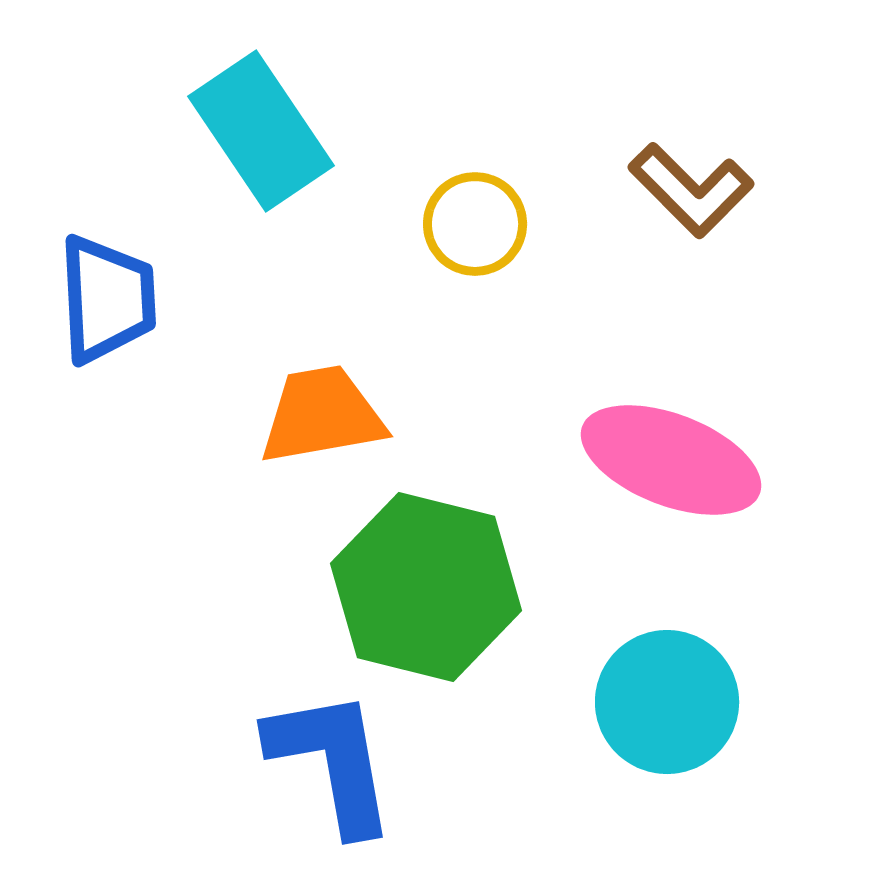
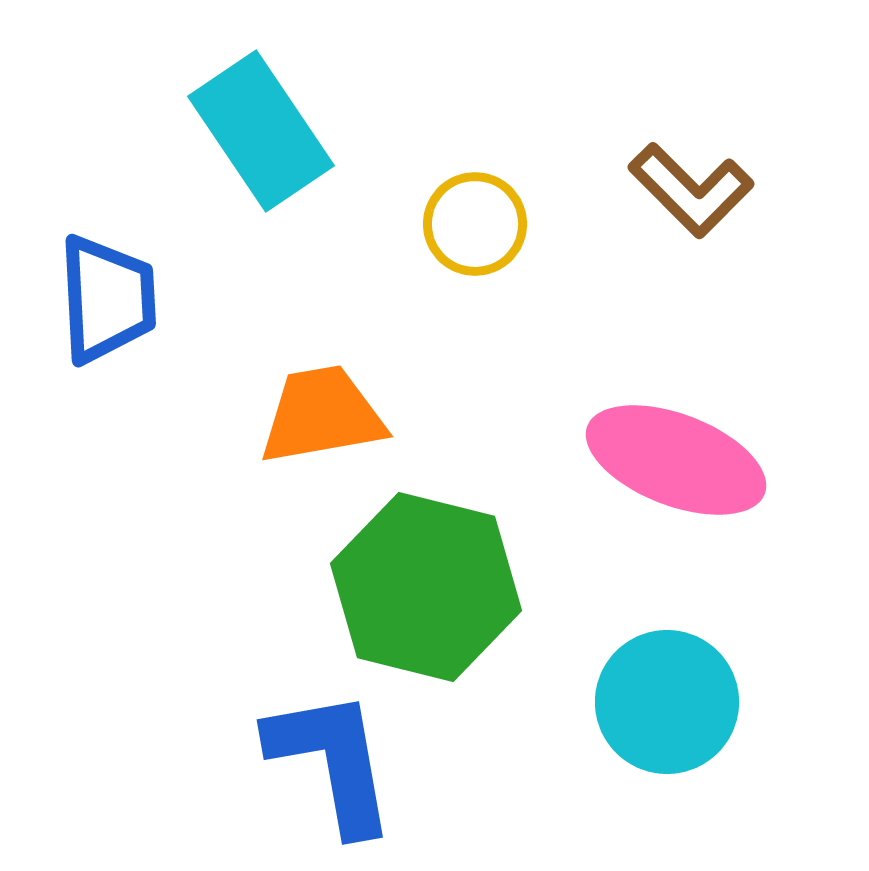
pink ellipse: moved 5 px right
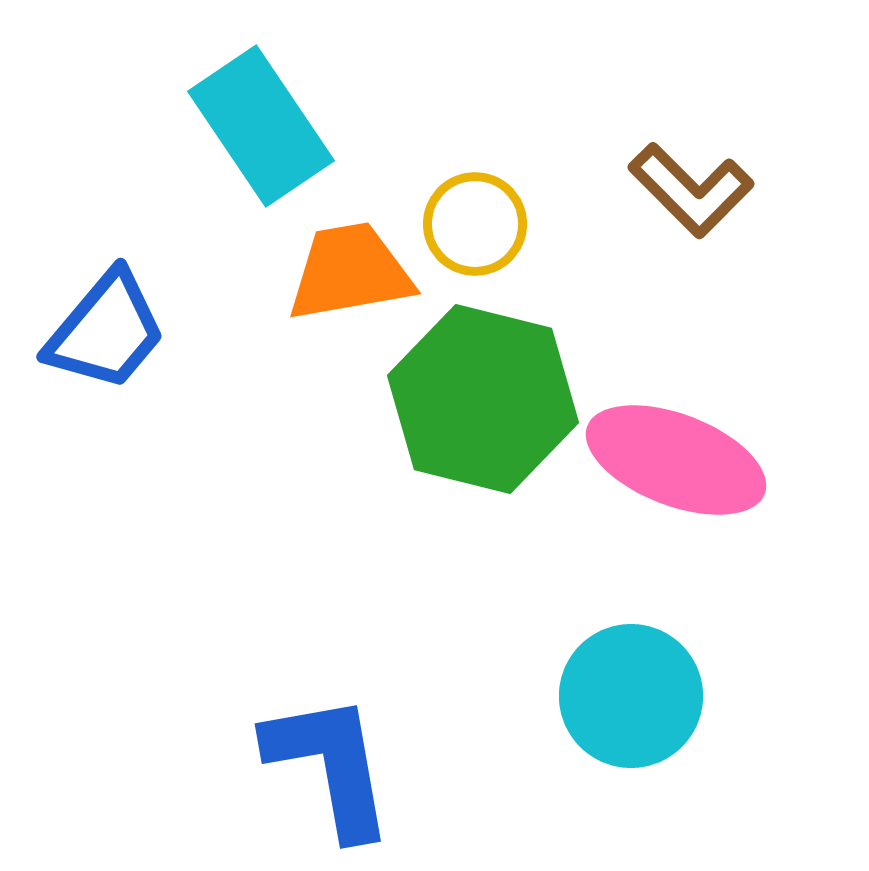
cyan rectangle: moved 5 px up
blue trapezoid: moved 1 px left, 32 px down; rotated 43 degrees clockwise
orange trapezoid: moved 28 px right, 143 px up
green hexagon: moved 57 px right, 188 px up
cyan circle: moved 36 px left, 6 px up
blue L-shape: moved 2 px left, 4 px down
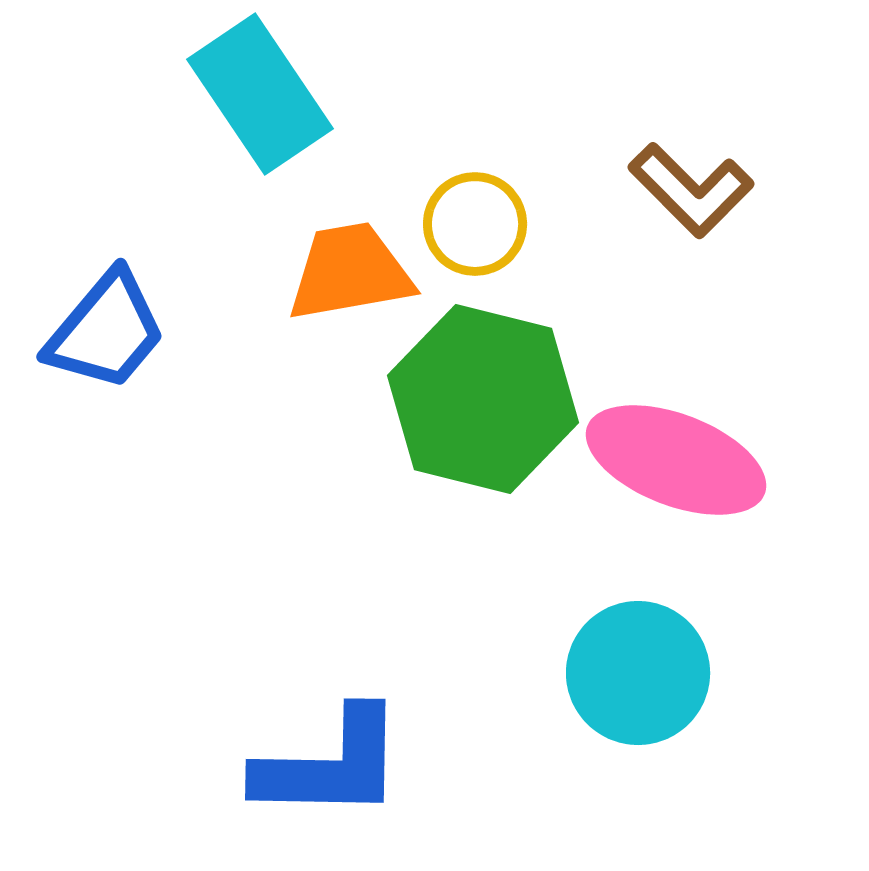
cyan rectangle: moved 1 px left, 32 px up
cyan circle: moved 7 px right, 23 px up
blue L-shape: rotated 101 degrees clockwise
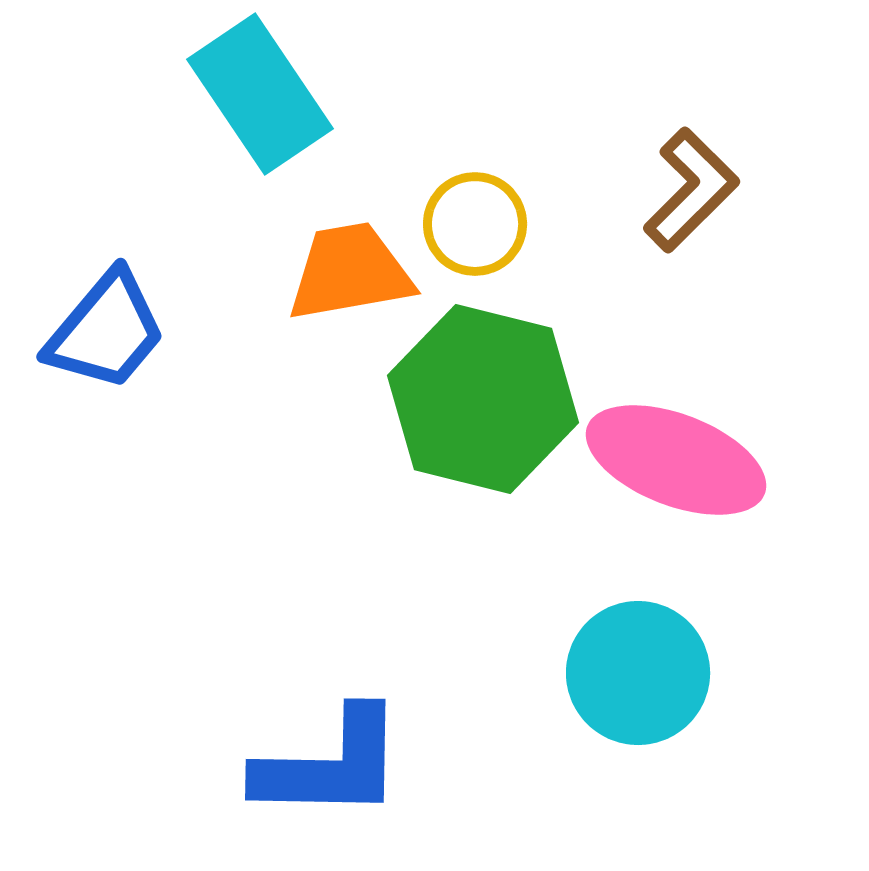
brown L-shape: rotated 90 degrees counterclockwise
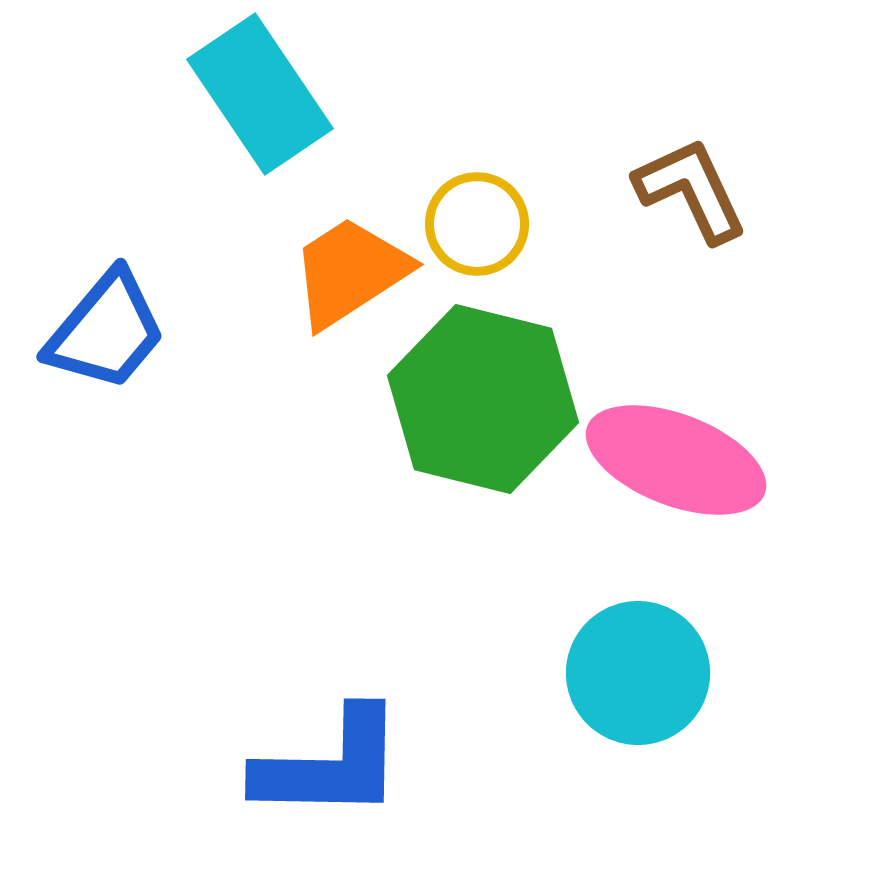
brown L-shape: rotated 70 degrees counterclockwise
yellow circle: moved 2 px right
orange trapezoid: rotated 23 degrees counterclockwise
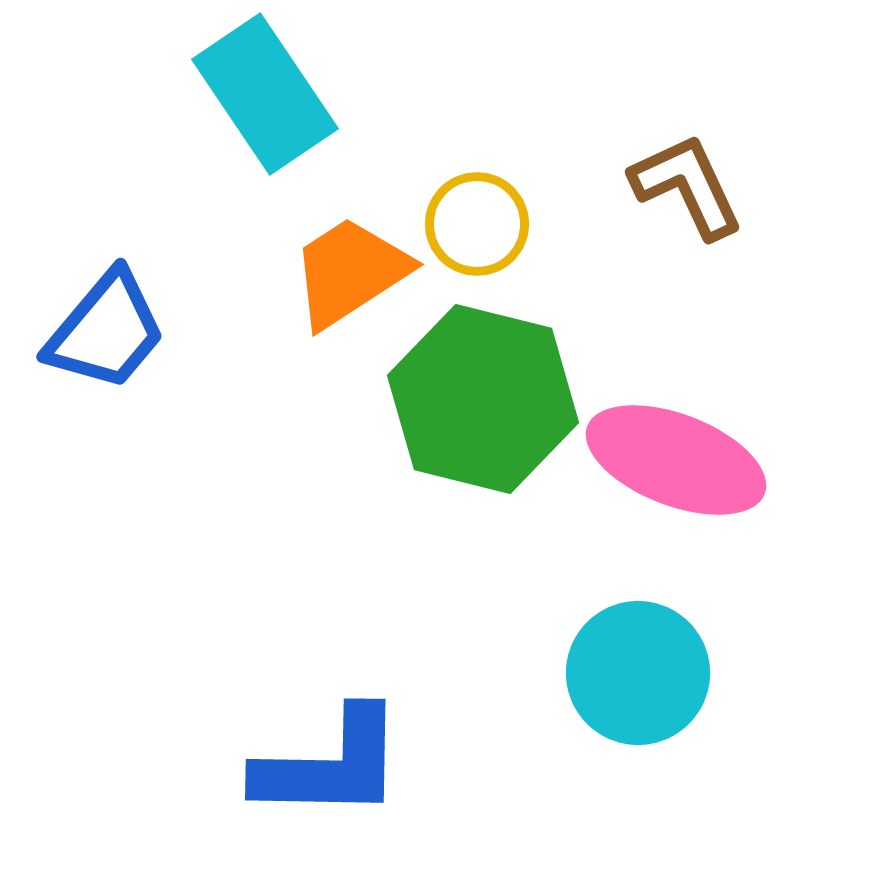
cyan rectangle: moved 5 px right
brown L-shape: moved 4 px left, 4 px up
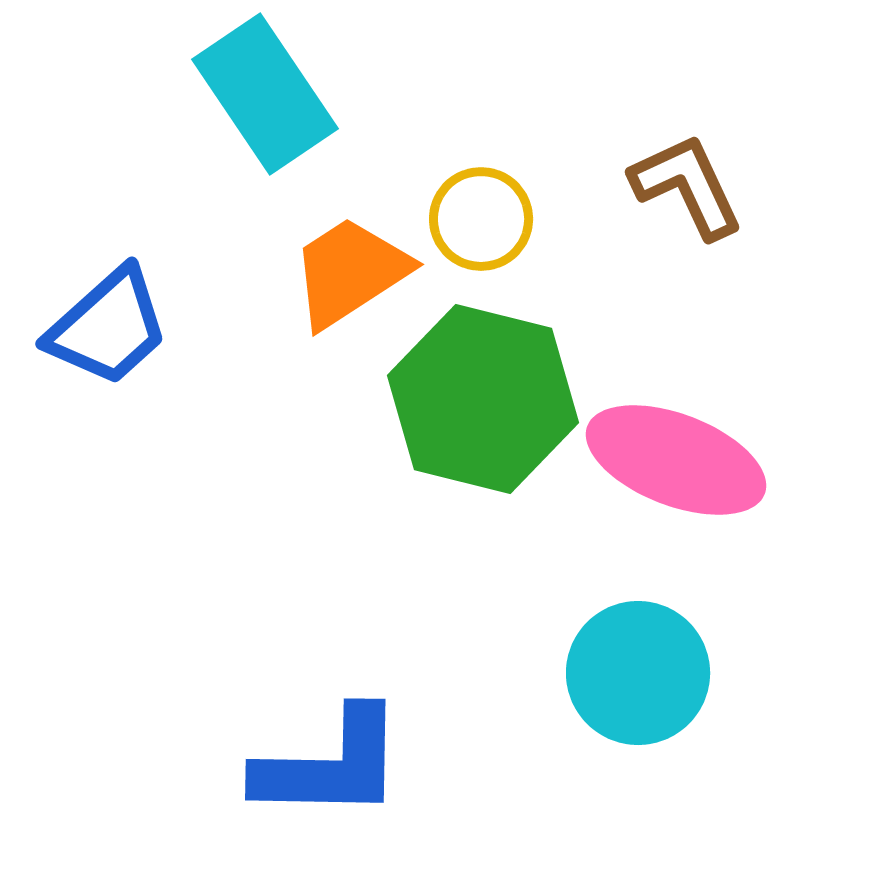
yellow circle: moved 4 px right, 5 px up
blue trapezoid: moved 2 px right, 4 px up; rotated 8 degrees clockwise
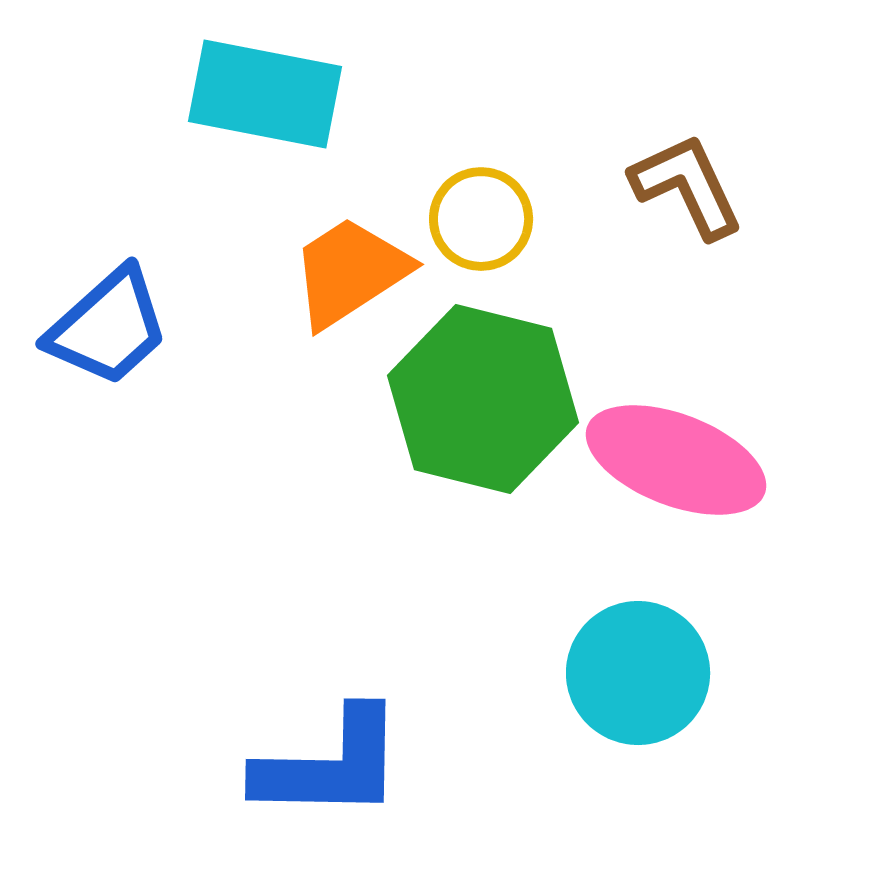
cyan rectangle: rotated 45 degrees counterclockwise
